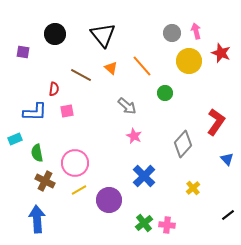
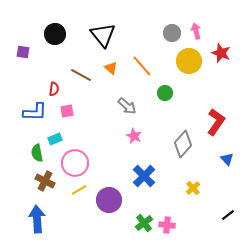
cyan rectangle: moved 40 px right
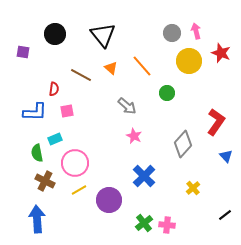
green circle: moved 2 px right
blue triangle: moved 1 px left, 3 px up
black line: moved 3 px left
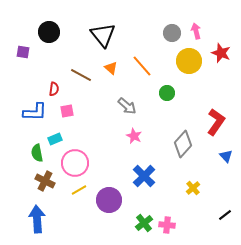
black circle: moved 6 px left, 2 px up
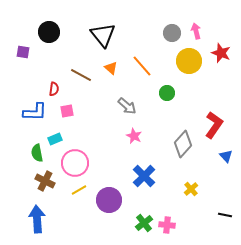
red L-shape: moved 2 px left, 3 px down
yellow cross: moved 2 px left, 1 px down
black line: rotated 48 degrees clockwise
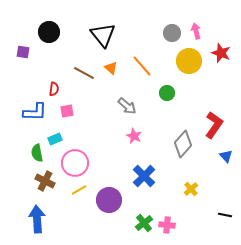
brown line: moved 3 px right, 2 px up
